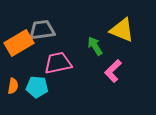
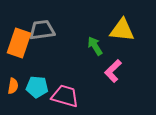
yellow triangle: rotated 16 degrees counterclockwise
orange rectangle: rotated 40 degrees counterclockwise
pink trapezoid: moved 7 px right, 33 px down; rotated 28 degrees clockwise
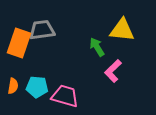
green arrow: moved 2 px right, 1 px down
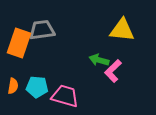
green arrow: moved 2 px right, 13 px down; rotated 42 degrees counterclockwise
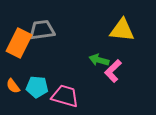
orange rectangle: rotated 8 degrees clockwise
orange semicircle: rotated 133 degrees clockwise
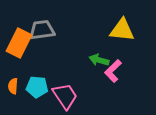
orange semicircle: rotated 42 degrees clockwise
pink trapezoid: rotated 40 degrees clockwise
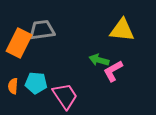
pink L-shape: rotated 15 degrees clockwise
cyan pentagon: moved 1 px left, 4 px up
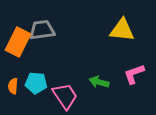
orange rectangle: moved 1 px left, 1 px up
green arrow: moved 22 px down
pink L-shape: moved 21 px right, 3 px down; rotated 10 degrees clockwise
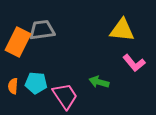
pink L-shape: moved 11 px up; rotated 110 degrees counterclockwise
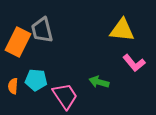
gray trapezoid: rotated 96 degrees counterclockwise
cyan pentagon: moved 3 px up
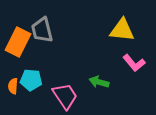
cyan pentagon: moved 5 px left
